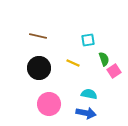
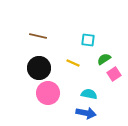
cyan square: rotated 16 degrees clockwise
green semicircle: rotated 104 degrees counterclockwise
pink square: moved 3 px down
pink circle: moved 1 px left, 11 px up
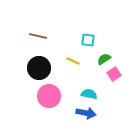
yellow line: moved 2 px up
pink circle: moved 1 px right, 3 px down
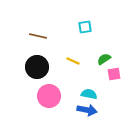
cyan square: moved 3 px left, 13 px up; rotated 16 degrees counterclockwise
black circle: moved 2 px left, 1 px up
pink square: rotated 24 degrees clockwise
blue arrow: moved 1 px right, 3 px up
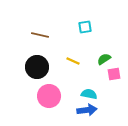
brown line: moved 2 px right, 1 px up
blue arrow: rotated 18 degrees counterclockwise
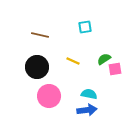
pink square: moved 1 px right, 5 px up
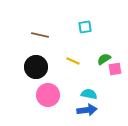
black circle: moved 1 px left
pink circle: moved 1 px left, 1 px up
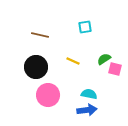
pink square: rotated 24 degrees clockwise
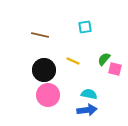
green semicircle: rotated 16 degrees counterclockwise
black circle: moved 8 px right, 3 px down
